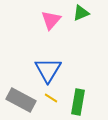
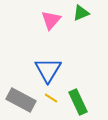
green rectangle: rotated 35 degrees counterclockwise
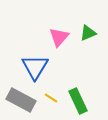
green triangle: moved 7 px right, 20 px down
pink triangle: moved 8 px right, 17 px down
blue triangle: moved 13 px left, 3 px up
green rectangle: moved 1 px up
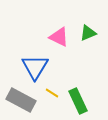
pink triangle: rotated 45 degrees counterclockwise
yellow line: moved 1 px right, 5 px up
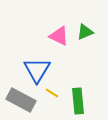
green triangle: moved 3 px left, 1 px up
pink triangle: moved 1 px up
blue triangle: moved 2 px right, 3 px down
green rectangle: rotated 20 degrees clockwise
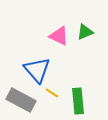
blue triangle: rotated 12 degrees counterclockwise
